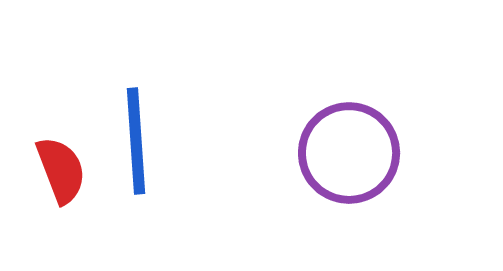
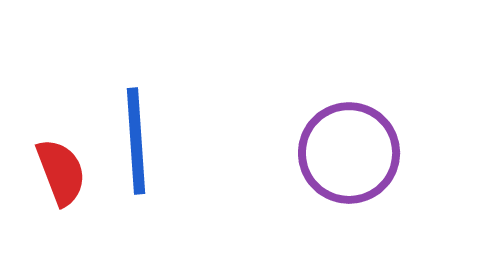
red semicircle: moved 2 px down
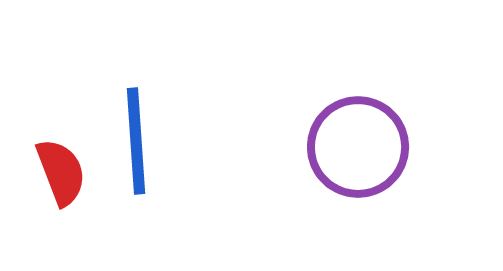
purple circle: moved 9 px right, 6 px up
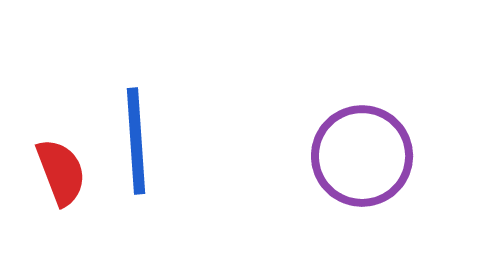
purple circle: moved 4 px right, 9 px down
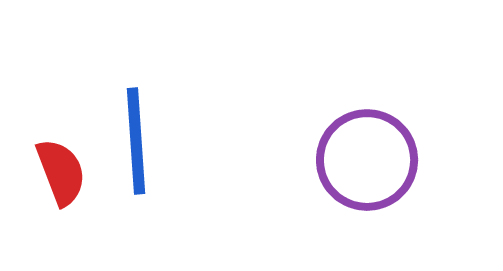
purple circle: moved 5 px right, 4 px down
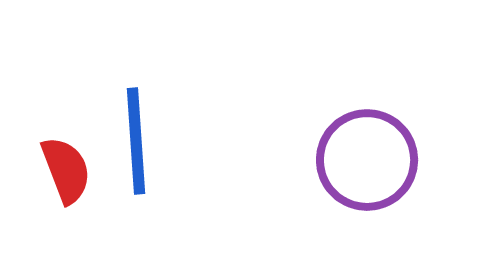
red semicircle: moved 5 px right, 2 px up
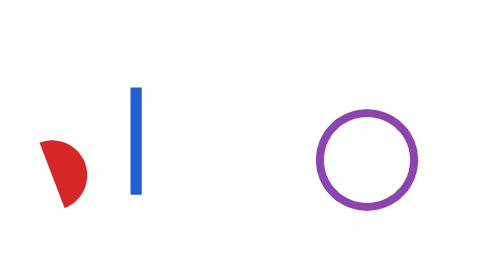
blue line: rotated 4 degrees clockwise
